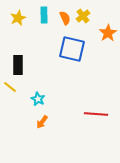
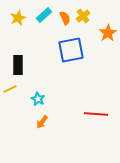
cyan rectangle: rotated 49 degrees clockwise
blue square: moved 1 px left, 1 px down; rotated 24 degrees counterclockwise
yellow line: moved 2 px down; rotated 64 degrees counterclockwise
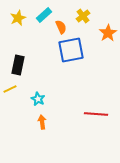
orange semicircle: moved 4 px left, 9 px down
black rectangle: rotated 12 degrees clockwise
orange arrow: rotated 136 degrees clockwise
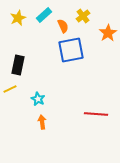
orange semicircle: moved 2 px right, 1 px up
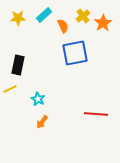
yellow star: rotated 21 degrees clockwise
orange star: moved 5 px left, 10 px up
blue square: moved 4 px right, 3 px down
orange arrow: rotated 136 degrees counterclockwise
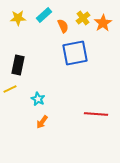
yellow cross: moved 2 px down
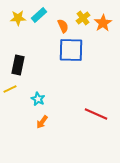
cyan rectangle: moved 5 px left
blue square: moved 4 px left, 3 px up; rotated 12 degrees clockwise
red line: rotated 20 degrees clockwise
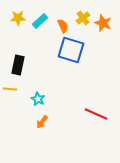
cyan rectangle: moved 1 px right, 6 px down
orange star: rotated 18 degrees counterclockwise
blue square: rotated 16 degrees clockwise
yellow line: rotated 32 degrees clockwise
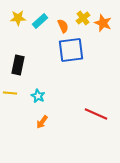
blue square: rotated 24 degrees counterclockwise
yellow line: moved 4 px down
cyan star: moved 3 px up
